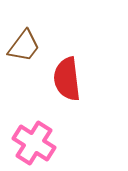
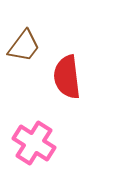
red semicircle: moved 2 px up
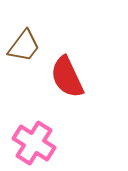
red semicircle: rotated 18 degrees counterclockwise
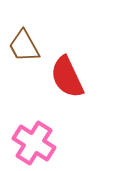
brown trapezoid: rotated 114 degrees clockwise
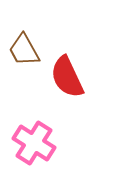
brown trapezoid: moved 4 px down
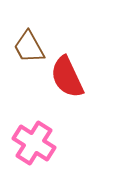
brown trapezoid: moved 5 px right, 3 px up
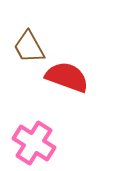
red semicircle: rotated 135 degrees clockwise
